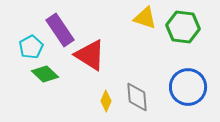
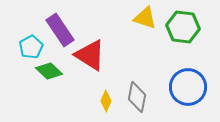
green diamond: moved 4 px right, 3 px up
gray diamond: rotated 16 degrees clockwise
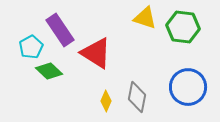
red triangle: moved 6 px right, 2 px up
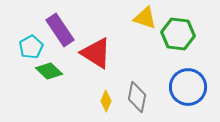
green hexagon: moved 5 px left, 7 px down
